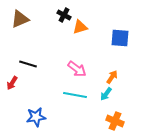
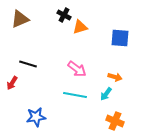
orange arrow: moved 3 px right; rotated 72 degrees clockwise
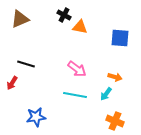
orange triangle: rotated 28 degrees clockwise
black line: moved 2 px left
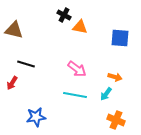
brown triangle: moved 6 px left, 11 px down; rotated 36 degrees clockwise
orange cross: moved 1 px right, 1 px up
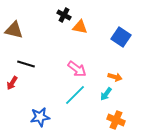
blue square: moved 1 px right, 1 px up; rotated 30 degrees clockwise
cyan line: rotated 55 degrees counterclockwise
blue star: moved 4 px right
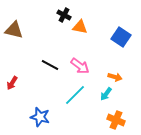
black line: moved 24 px right, 1 px down; rotated 12 degrees clockwise
pink arrow: moved 3 px right, 3 px up
blue star: rotated 24 degrees clockwise
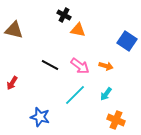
orange triangle: moved 2 px left, 3 px down
blue square: moved 6 px right, 4 px down
orange arrow: moved 9 px left, 11 px up
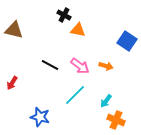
cyan arrow: moved 7 px down
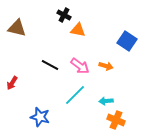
brown triangle: moved 3 px right, 2 px up
cyan arrow: rotated 48 degrees clockwise
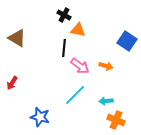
brown triangle: moved 10 px down; rotated 18 degrees clockwise
black line: moved 14 px right, 17 px up; rotated 66 degrees clockwise
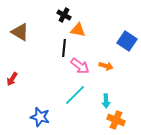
brown triangle: moved 3 px right, 6 px up
red arrow: moved 4 px up
cyan arrow: rotated 88 degrees counterclockwise
